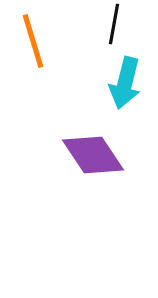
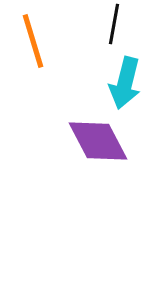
purple diamond: moved 5 px right, 14 px up; rotated 6 degrees clockwise
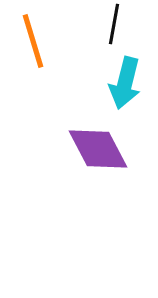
purple diamond: moved 8 px down
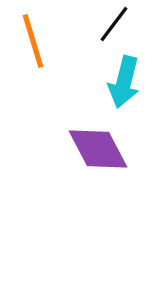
black line: rotated 27 degrees clockwise
cyan arrow: moved 1 px left, 1 px up
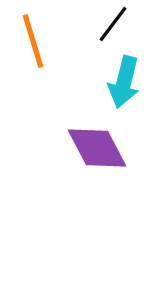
black line: moved 1 px left
purple diamond: moved 1 px left, 1 px up
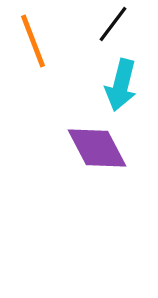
orange line: rotated 4 degrees counterclockwise
cyan arrow: moved 3 px left, 3 px down
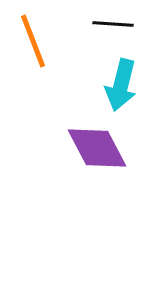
black line: rotated 57 degrees clockwise
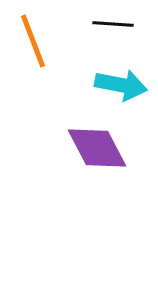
cyan arrow: rotated 93 degrees counterclockwise
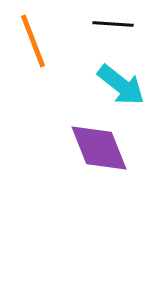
cyan arrow: rotated 27 degrees clockwise
purple diamond: moved 2 px right; rotated 6 degrees clockwise
